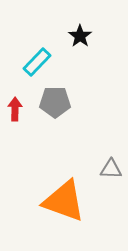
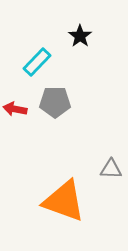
red arrow: rotated 80 degrees counterclockwise
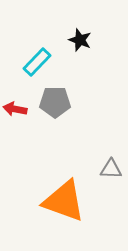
black star: moved 4 px down; rotated 15 degrees counterclockwise
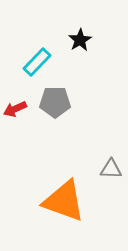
black star: rotated 20 degrees clockwise
red arrow: rotated 35 degrees counterclockwise
